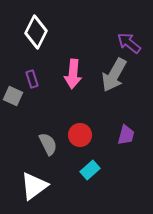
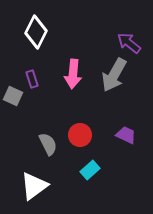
purple trapezoid: rotated 80 degrees counterclockwise
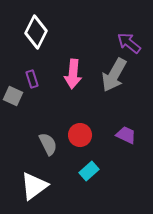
cyan rectangle: moved 1 px left, 1 px down
